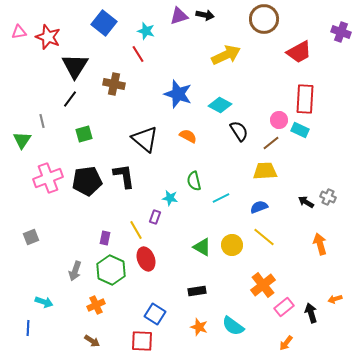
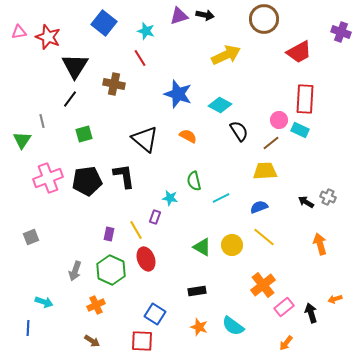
red line at (138, 54): moved 2 px right, 4 px down
purple rectangle at (105, 238): moved 4 px right, 4 px up
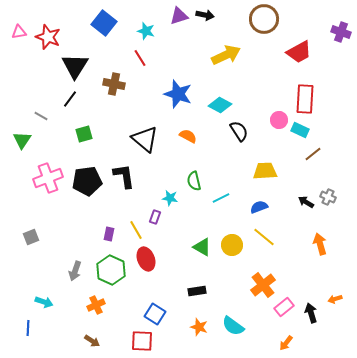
gray line at (42, 121): moved 1 px left, 5 px up; rotated 48 degrees counterclockwise
brown line at (271, 143): moved 42 px right, 11 px down
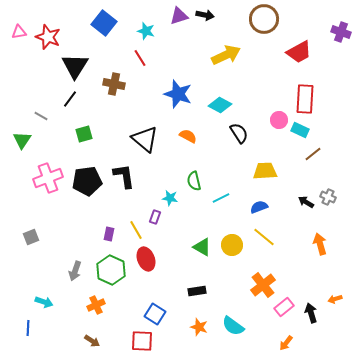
black semicircle at (239, 131): moved 2 px down
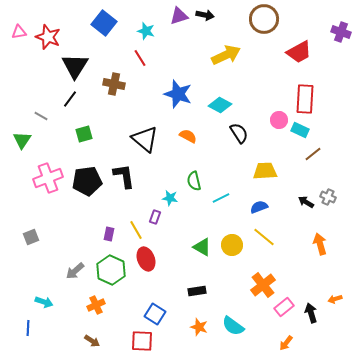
gray arrow at (75, 271): rotated 30 degrees clockwise
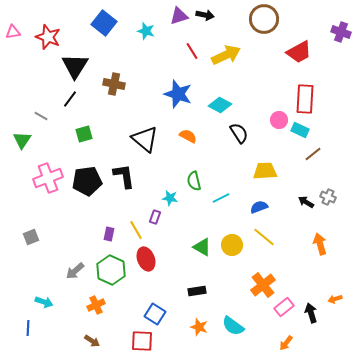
pink triangle at (19, 32): moved 6 px left
red line at (140, 58): moved 52 px right, 7 px up
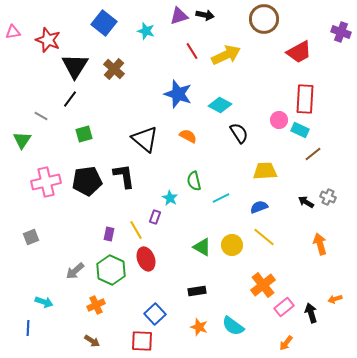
red star at (48, 37): moved 3 px down
brown cross at (114, 84): moved 15 px up; rotated 30 degrees clockwise
pink cross at (48, 178): moved 2 px left, 4 px down; rotated 8 degrees clockwise
cyan star at (170, 198): rotated 21 degrees clockwise
blue square at (155, 314): rotated 15 degrees clockwise
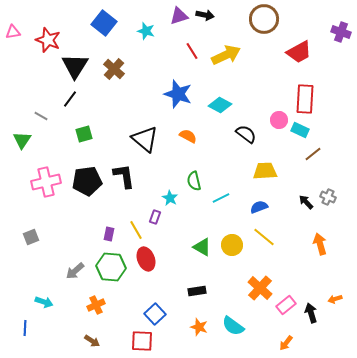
black semicircle at (239, 133): moved 7 px right, 1 px down; rotated 20 degrees counterclockwise
black arrow at (306, 202): rotated 14 degrees clockwise
green hexagon at (111, 270): moved 3 px up; rotated 20 degrees counterclockwise
orange cross at (263, 285): moved 3 px left, 3 px down; rotated 10 degrees counterclockwise
pink rectangle at (284, 307): moved 2 px right, 2 px up
blue line at (28, 328): moved 3 px left
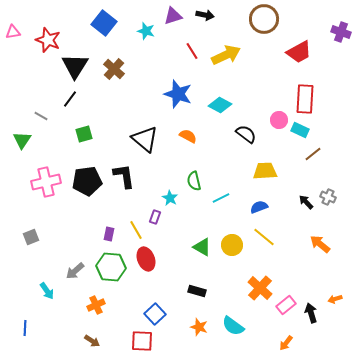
purple triangle at (179, 16): moved 6 px left
orange arrow at (320, 244): rotated 35 degrees counterclockwise
black rectangle at (197, 291): rotated 24 degrees clockwise
cyan arrow at (44, 302): moved 3 px right, 11 px up; rotated 36 degrees clockwise
